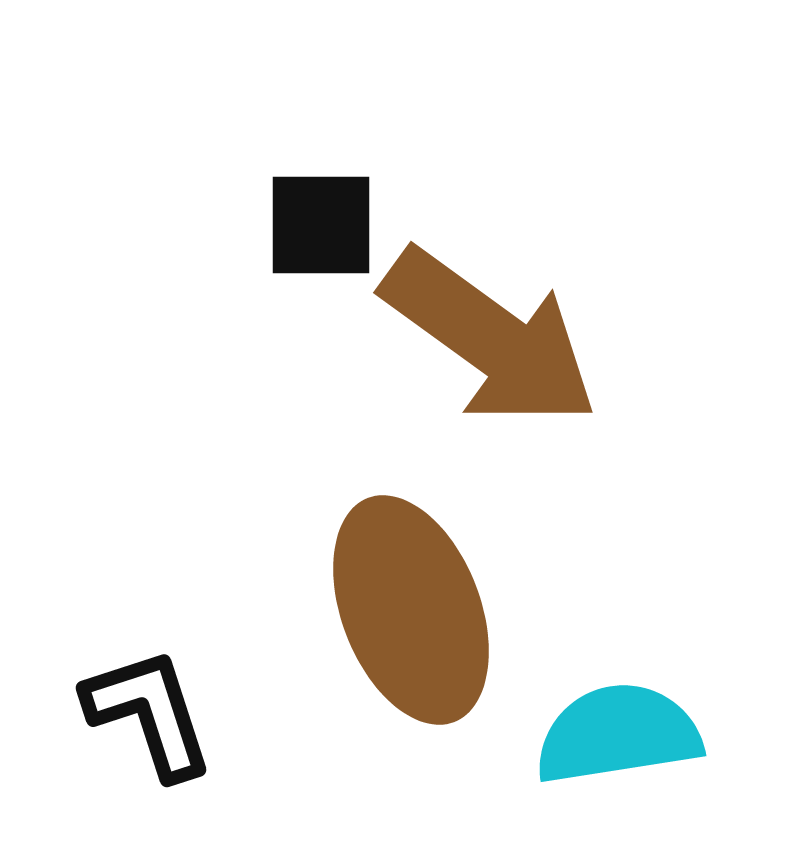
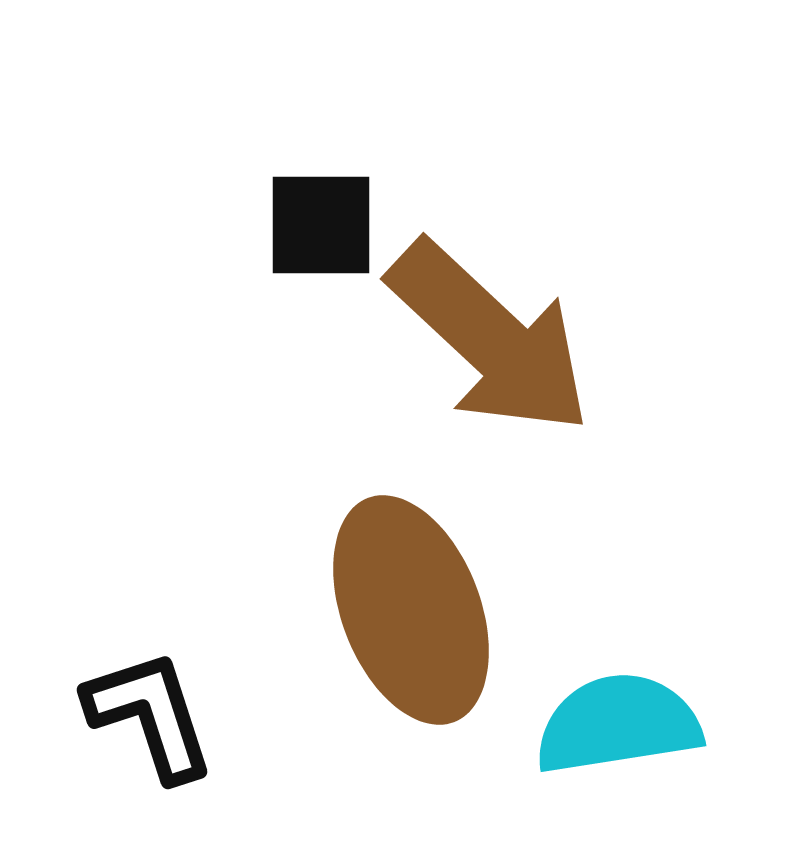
brown arrow: rotated 7 degrees clockwise
black L-shape: moved 1 px right, 2 px down
cyan semicircle: moved 10 px up
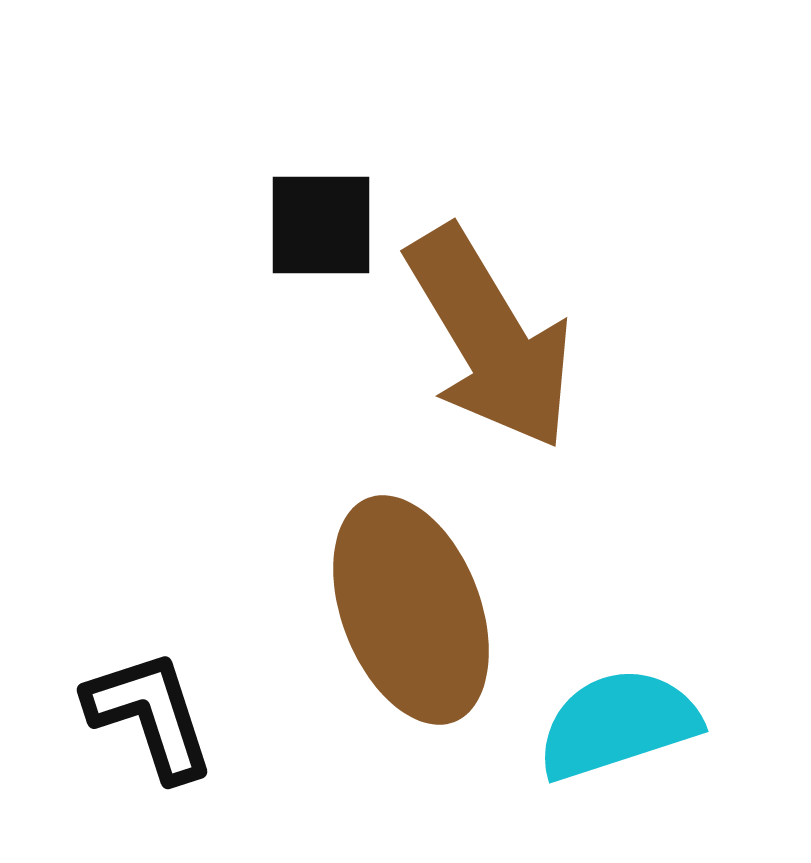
brown arrow: rotated 16 degrees clockwise
cyan semicircle: rotated 9 degrees counterclockwise
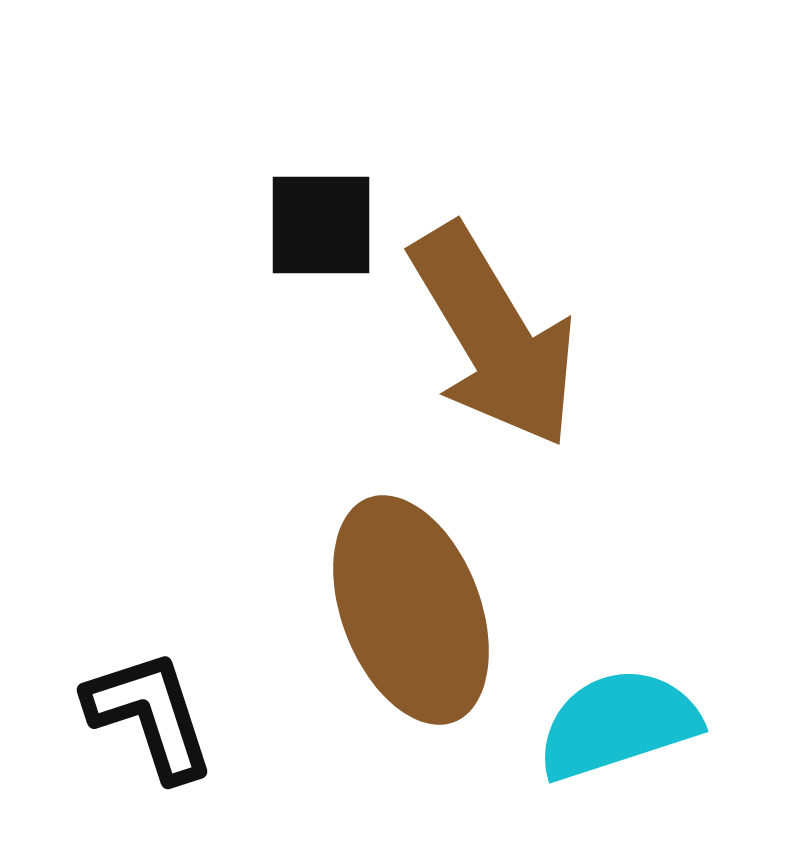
brown arrow: moved 4 px right, 2 px up
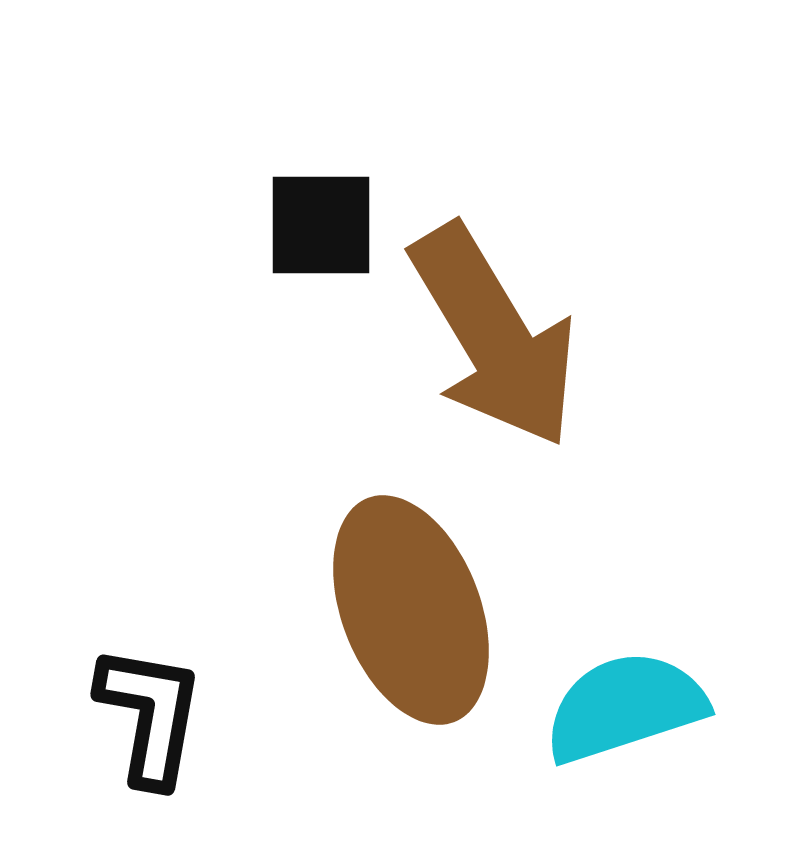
black L-shape: rotated 28 degrees clockwise
cyan semicircle: moved 7 px right, 17 px up
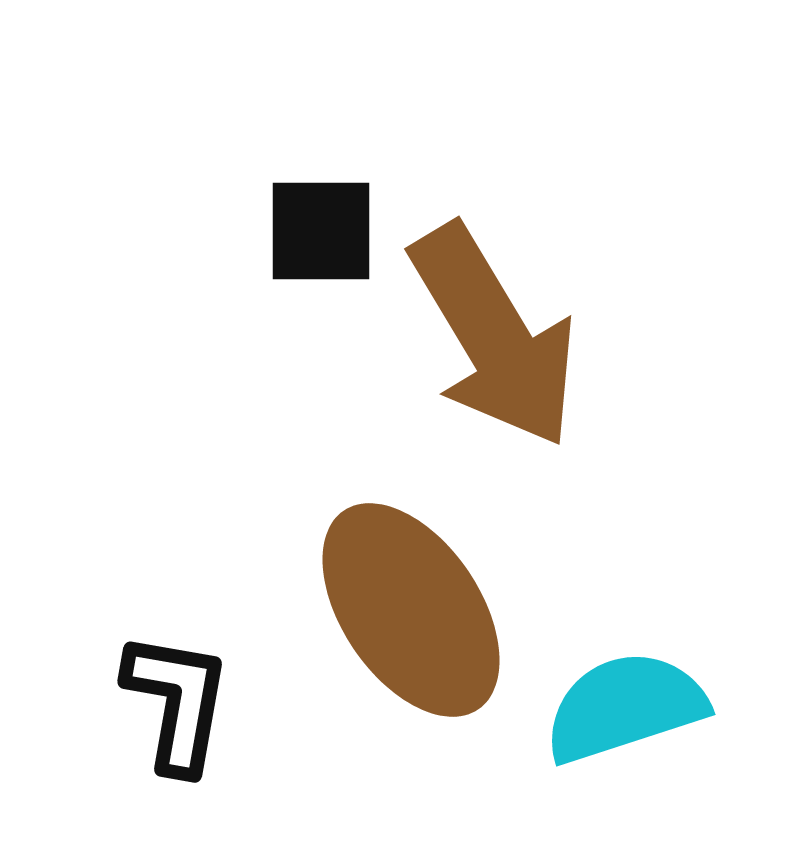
black square: moved 6 px down
brown ellipse: rotated 13 degrees counterclockwise
black L-shape: moved 27 px right, 13 px up
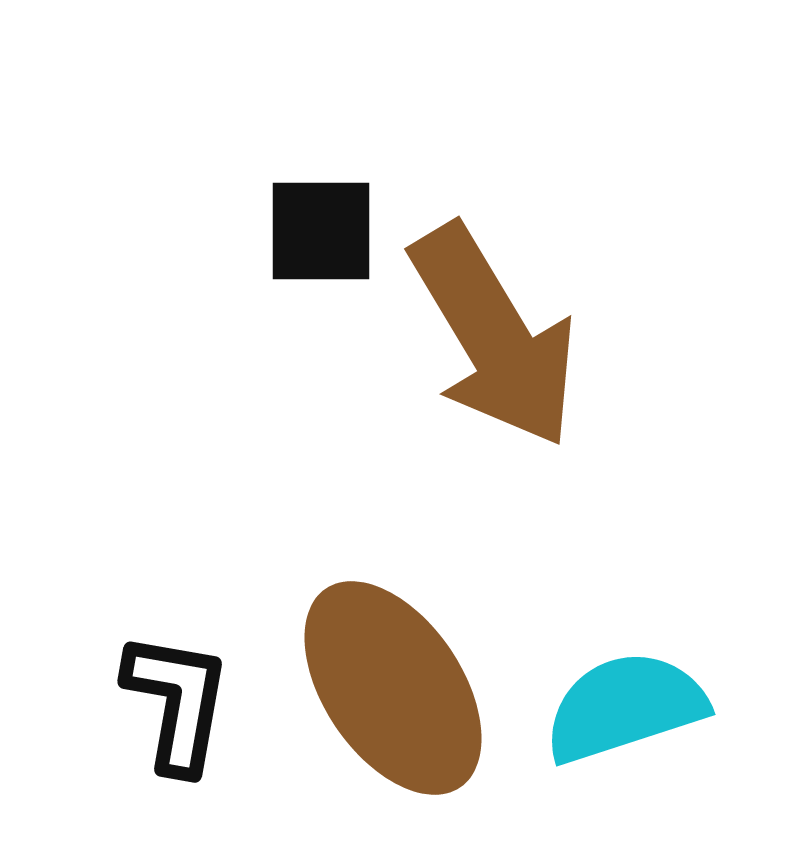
brown ellipse: moved 18 px left, 78 px down
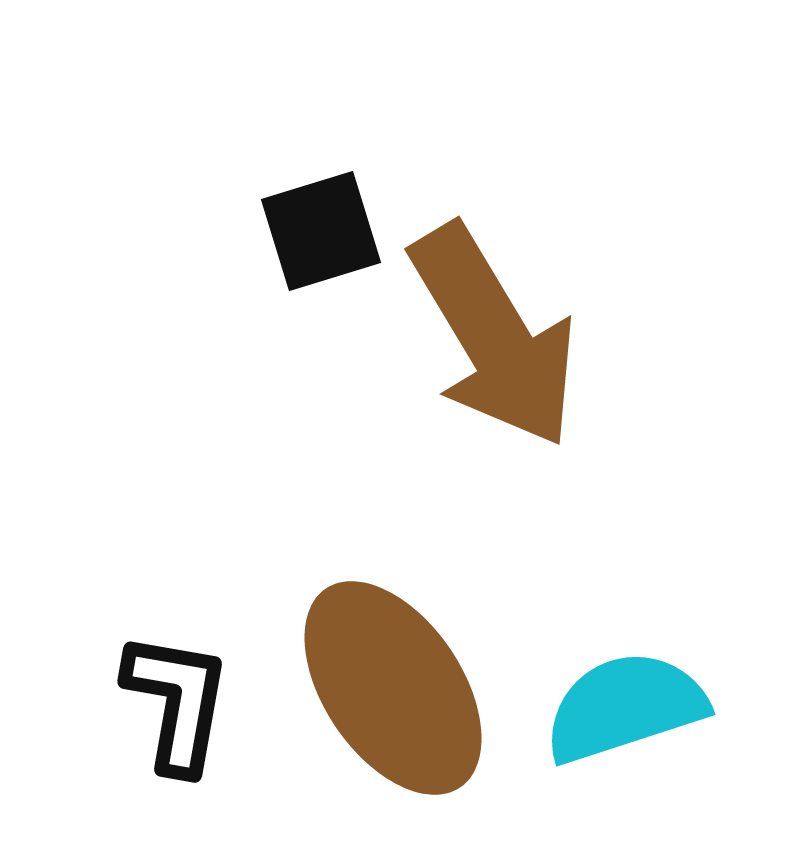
black square: rotated 17 degrees counterclockwise
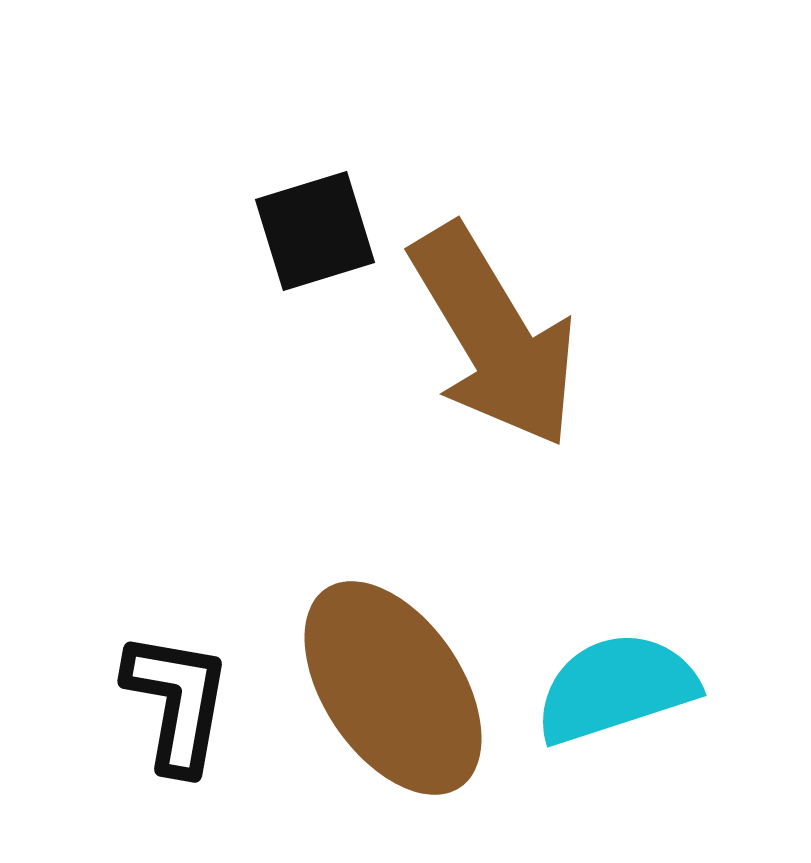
black square: moved 6 px left
cyan semicircle: moved 9 px left, 19 px up
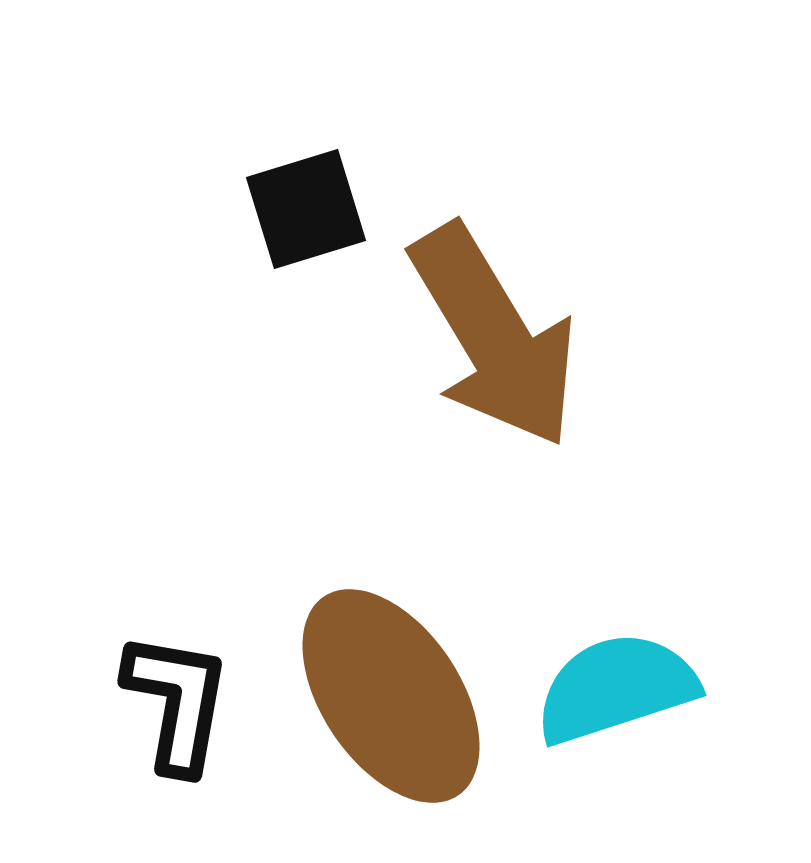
black square: moved 9 px left, 22 px up
brown ellipse: moved 2 px left, 8 px down
